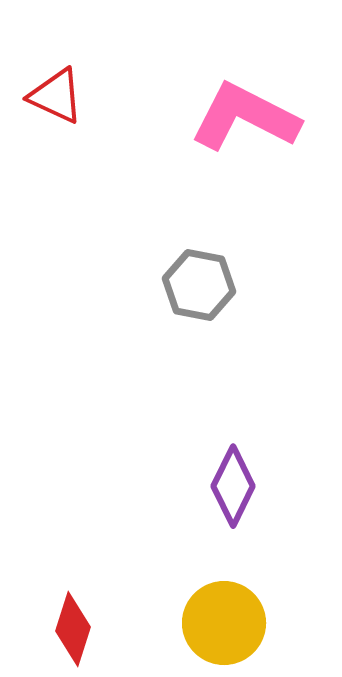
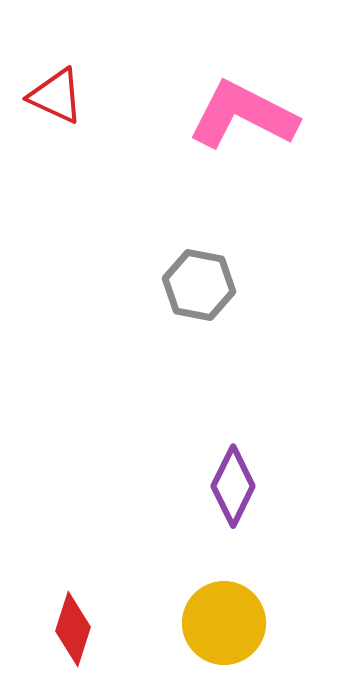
pink L-shape: moved 2 px left, 2 px up
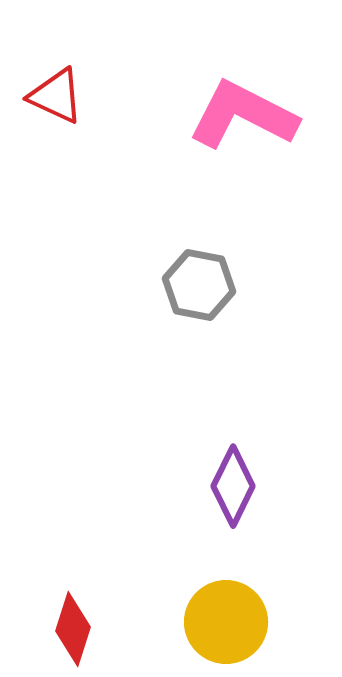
yellow circle: moved 2 px right, 1 px up
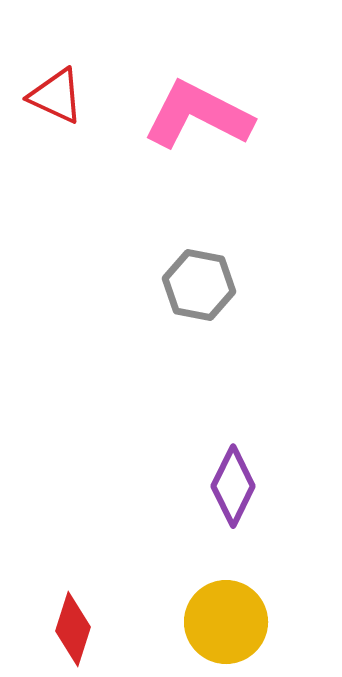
pink L-shape: moved 45 px left
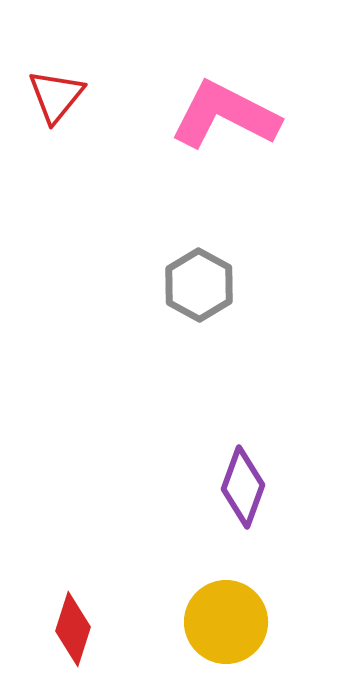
red triangle: rotated 44 degrees clockwise
pink L-shape: moved 27 px right
gray hexagon: rotated 18 degrees clockwise
purple diamond: moved 10 px right, 1 px down; rotated 6 degrees counterclockwise
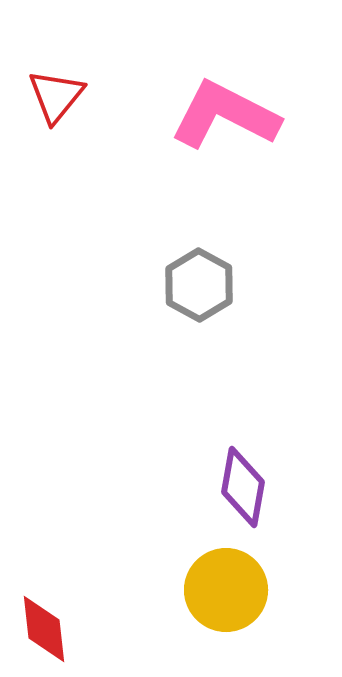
purple diamond: rotated 10 degrees counterclockwise
yellow circle: moved 32 px up
red diamond: moved 29 px left; rotated 24 degrees counterclockwise
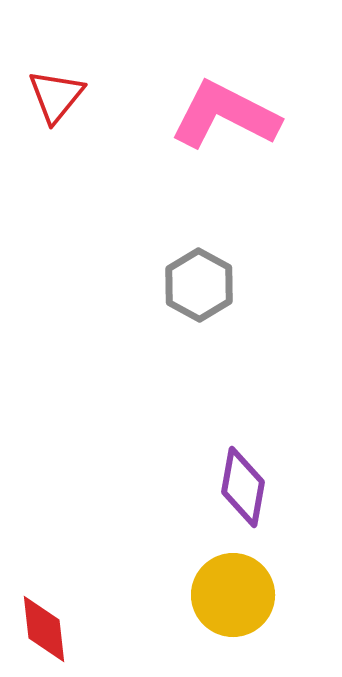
yellow circle: moved 7 px right, 5 px down
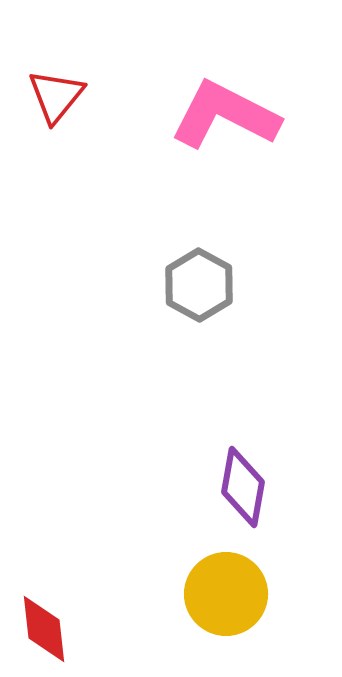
yellow circle: moved 7 px left, 1 px up
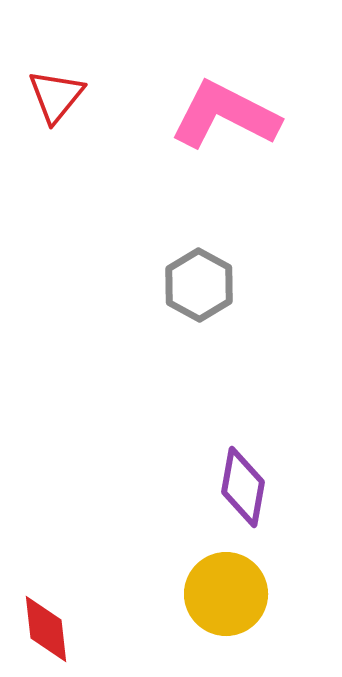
red diamond: moved 2 px right
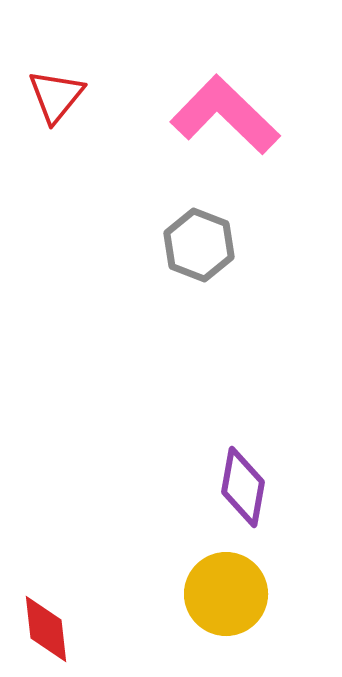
pink L-shape: rotated 17 degrees clockwise
gray hexagon: moved 40 px up; rotated 8 degrees counterclockwise
